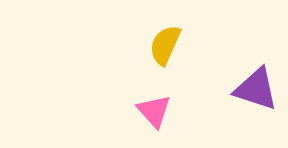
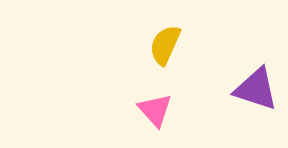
pink triangle: moved 1 px right, 1 px up
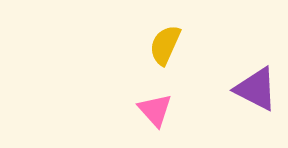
purple triangle: rotated 9 degrees clockwise
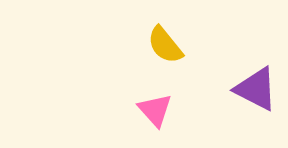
yellow semicircle: rotated 63 degrees counterclockwise
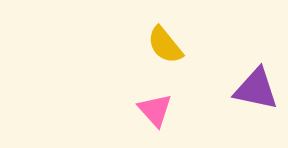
purple triangle: rotated 15 degrees counterclockwise
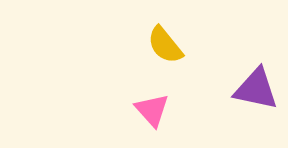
pink triangle: moved 3 px left
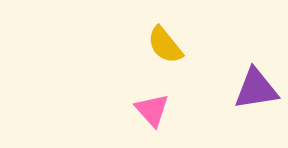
purple triangle: rotated 21 degrees counterclockwise
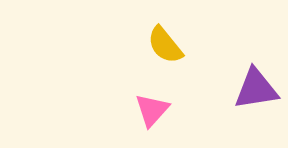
pink triangle: rotated 24 degrees clockwise
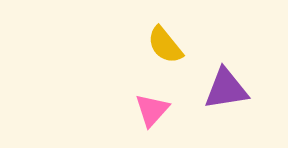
purple triangle: moved 30 px left
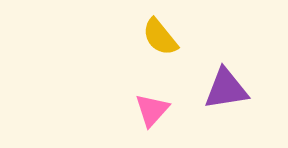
yellow semicircle: moved 5 px left, 8 px up
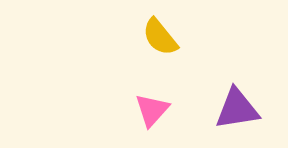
purple triangle: moved 11 px right, 20 px down
